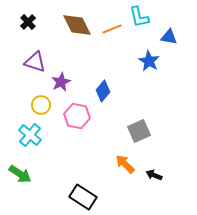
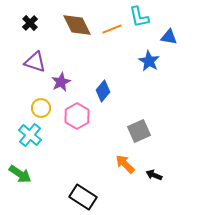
black cross: moved 2 px right, 1 px down
yellow circle: moved 3 px down
pink hexagon: rotated 20 degrees clockwise
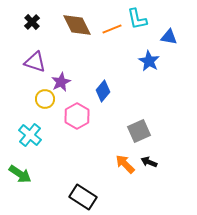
cyan L-shape: moved 2 px left, 2 px down
black cross: moved 2 px right, 1 px up
yellow circle: moved 4 px right, 9 px up
black arrow: moved 5 px left, 13 px up
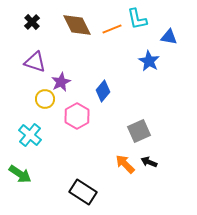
black rectangle: moved 5 px up
